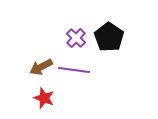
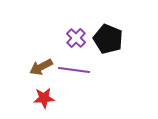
black pentagon: moved 1 px left, 2 px down; rotated 12 degrees counterclockwise
red star: rotated 25 degrees counterclockwise
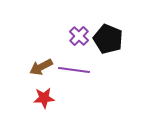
purple cross: moved 3 px right, 2 px up
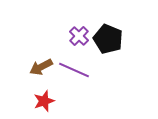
purple line: rotated 16 degrees clockwise
red star: moved 3 px down; rotated 15 degrees counterclockwise
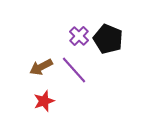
purple line: rotated 24 degrees clockwise
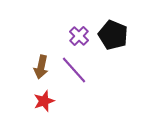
black pentagon: moved 5 px right, 4 px up
brown arrow: rotated 50 degrees counterclockwise
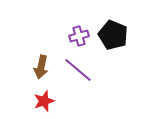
purple cross: rotated 30 degrees clockwise
purple line: moved 4 px right; rotated 8 degrees counterclockwise
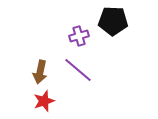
black pentagon: moved 14 px up; rotated 20 degrees counterclockwise
brown arrow: moved 1 px left, 5 px down
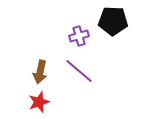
purple line: moved 1 px right, 1 px down
red star: moved 5 px left, 1 px down
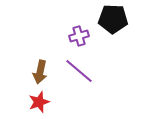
black pentagon: moved 2 px up
